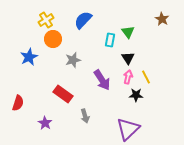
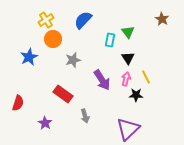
pink arrow: moved 2 px left, 2 px down
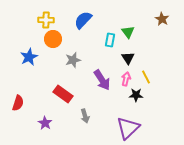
yellow cross: rotated 35 degrees clockwise
purple triangle: moved 1 px up
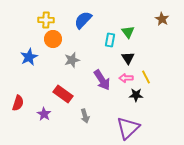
gray star: moved 1 px left
pink arrow: moved 1 px up; rotated 104 degrees counterclockwise
purple star: moved 1 px left, 9 px up
